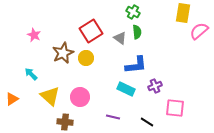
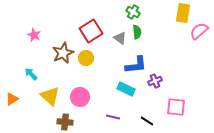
purple cross: moved 5 px up
pink square: moved 1 px right, 1 px up
black line: moved 1 px up
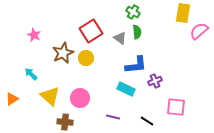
pink circle: moved 1 px down
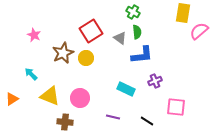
blue L-shape: moved 6 px right, 10 px up
yellow triangle: rotated 20 degrees counterclockwise
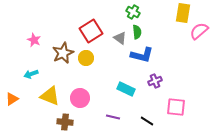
pink star: moved 5 px down
blue L-shape: rotated 20 degrees clockwise
cyan arrow: rotated 64 degrees counterclockwise
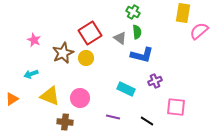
red square: moved 1 px left, 2 px down
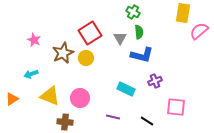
green semicircle: moved 2 px right
gray triangle: rotated 24 degrees clockwise
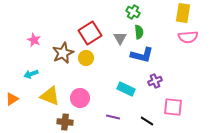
pink semicircle: moved 11 px left, 6 px down; rotated 144 degrees counterclockwise
pink square: moved 3 px left
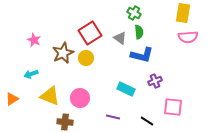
green cross: moved 1 px right, 1 px down
gray triangle: rotated 24 degrees counterclockwise
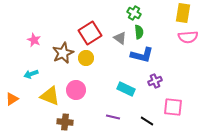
pink circle: moved 4 px left, 8 px up
